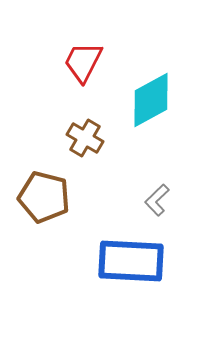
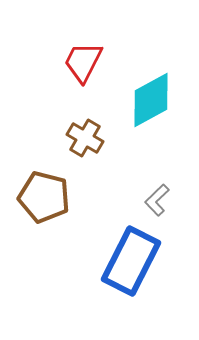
blue rectangle: rotated 66 degrees counterclockwise
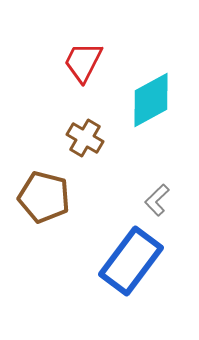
blue rectangle: rotated 10 degrees clockwise
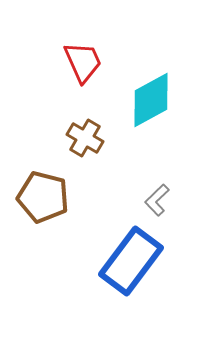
red trapezoid: rotated 129 degrees clockwise
brown pentagon: moved 1 px left
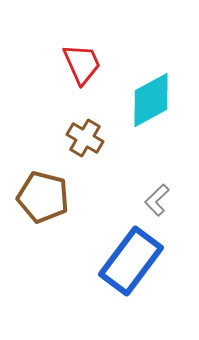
red trapezoid: moved 1 px left, 2 px down
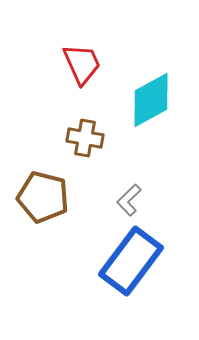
brown cross: rotated 21 degrees counterclockwise
gray L-shape: moved 28 px left
